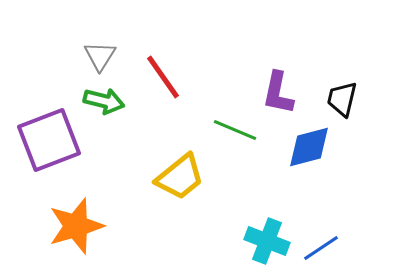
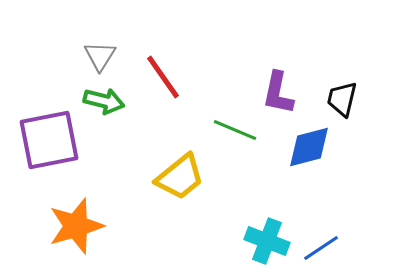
purple square: rotated 10 degrees clockwise
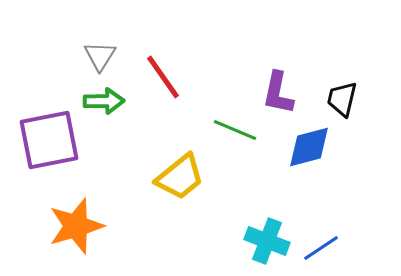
green arrow: rotated 15 degrees counterclockwise
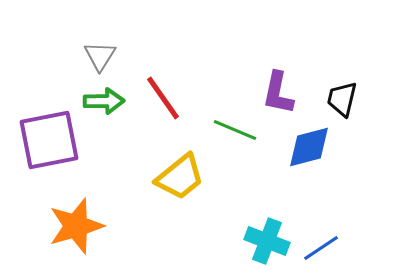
red line: moved 21 px down
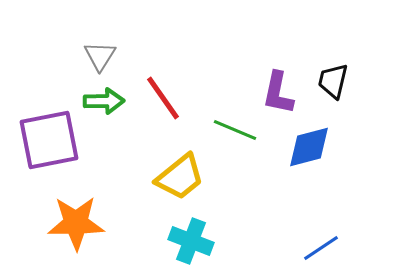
black trapezoid: moved 9 px left, 18 px up
orange star: moved 3 px up; rotated 16 degrees clockwise
cyan cross: moved 76 px left
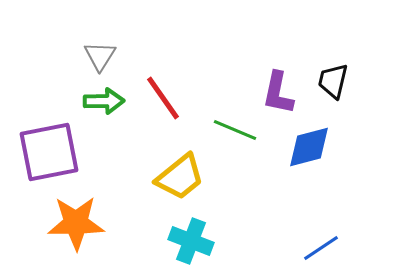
purple square: moved 12 px down
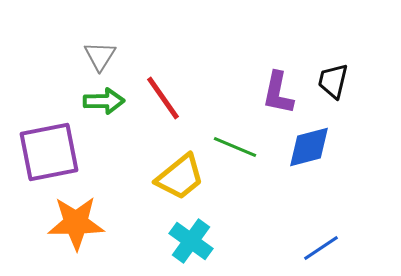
green line: moved 17 px down
cyan cross: rotated 15 degrees clockwise
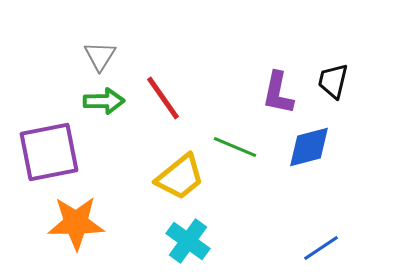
cyan cross: moved 3 px left
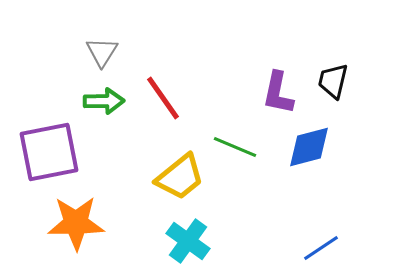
gray triangle: moved 2 px right, 4 px up
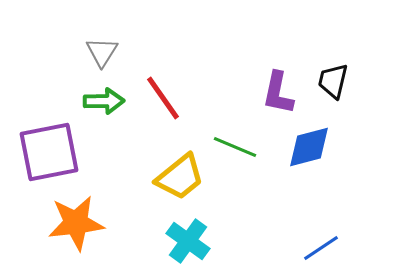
orange star: rotated 6 degrees counterclockwise
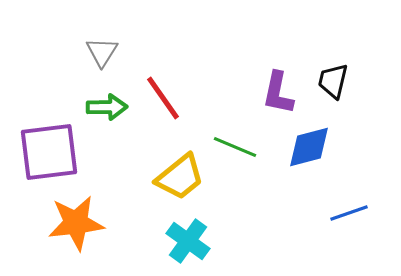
green arrow: moved 3 px right, 6 px down
purple square: rotated 4 degrees clockwise
blue line: moved 28 px right, 35 px up; rotated 15 degrees clockwise
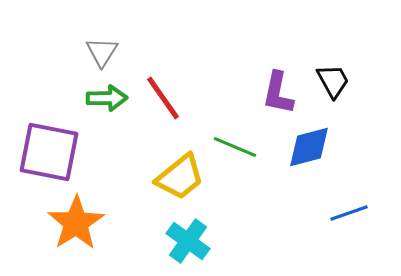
black trapezoid: rotated 138 degrees clockwise
green arrow: moved 9 px up
purple square: rotated 18 degrees clockwise
orange star: rotated 26 degrees counterclockwise
